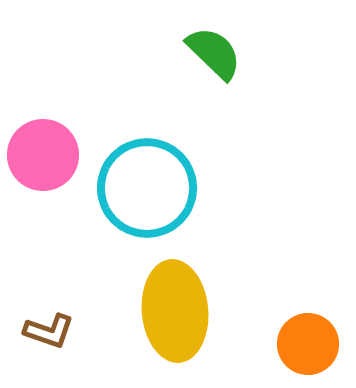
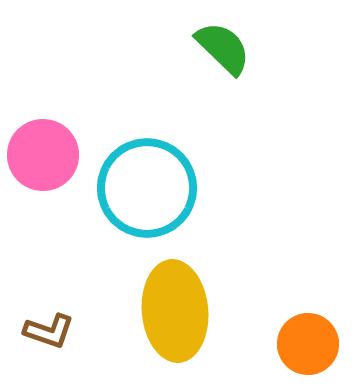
green semicircle: moved 9 px right, 5 px up
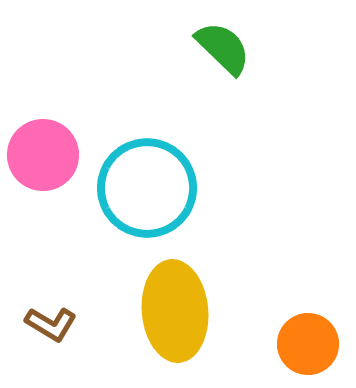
brown L-shape: moved 2 px right, 7 px up; rotated 12 degrees clockwise
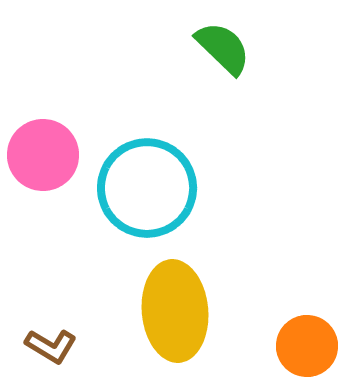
brown L-shape: moved 22 px down
orange circle: moved 1 px left, 2 px down
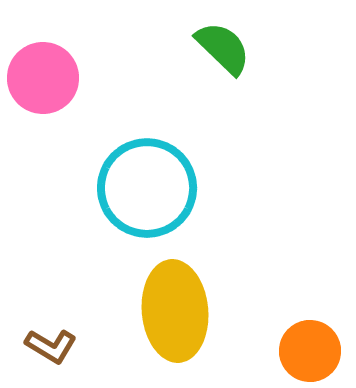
pink circle: moved 77 px up
orange circle: moved 3 px right, 5 px down
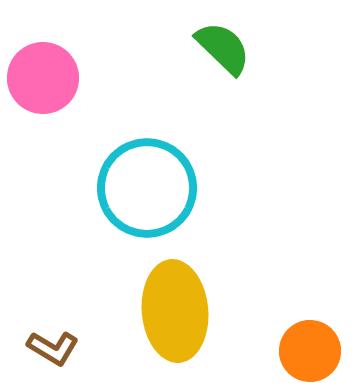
brown L-shape: moved 2 px right, 2 px down
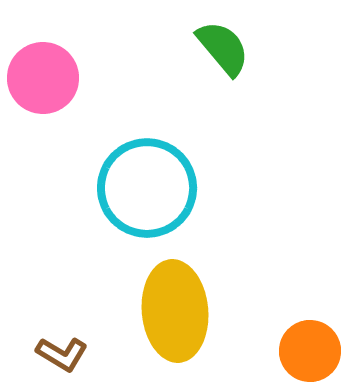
green semicircle: rotated 6 degrees clockwise
brown L-shape: moved 9 px right, 6 px down
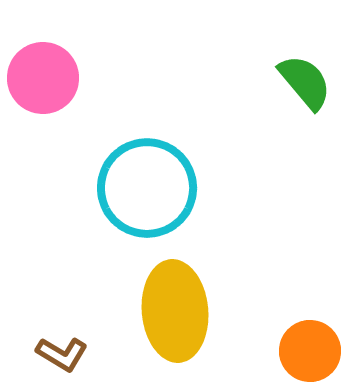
green semicircle: moved 82 px right, 34 px down
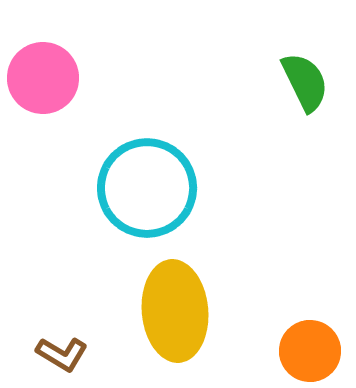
green semicircle: rotated 14 degrees clockwise
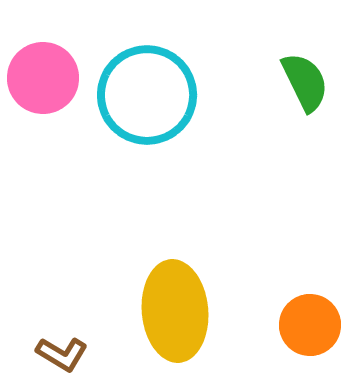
cyan circle: moved 93 px up
orange circle: moved 26 px up
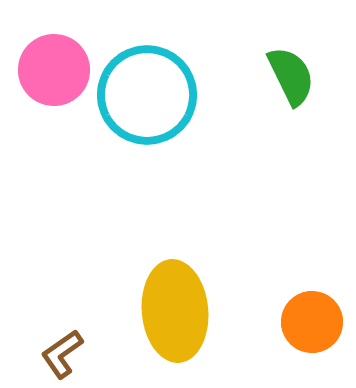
pink circle: moved 11 px right, 8 px up
green semicircle: moved 14 px left, 6 px up
orange circle: moved 2 px right, 3 px up
brown L-shape: rotated 114 degrees clockwise
